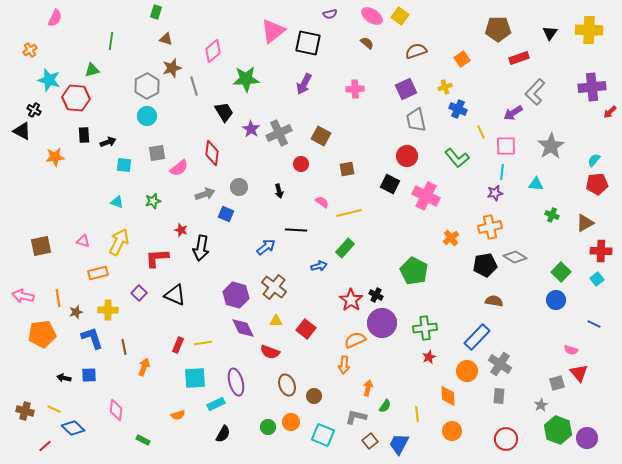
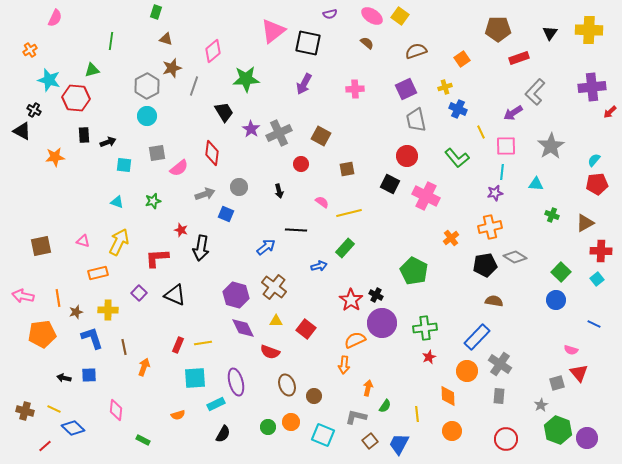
gray line at (194, 86): rotated 36 degrees clockwise
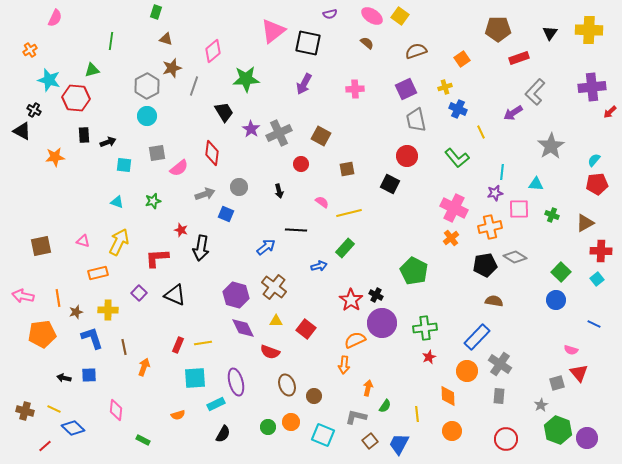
pink square at (506, 146): moved 13 px right, 63 px down
pink cross at (426, 196): moved 28 px right, 12 px down
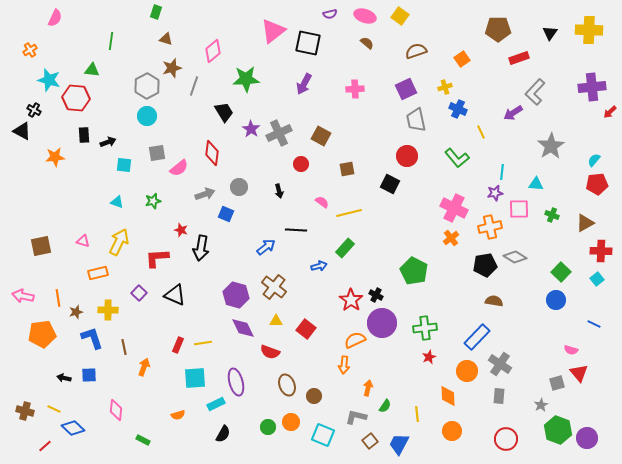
pink ellipse at (372, 16): moved 7 px left; rotated 15 degrees counterclockwise
green triangle at (92, 70): rotated 21 degrees clockwise
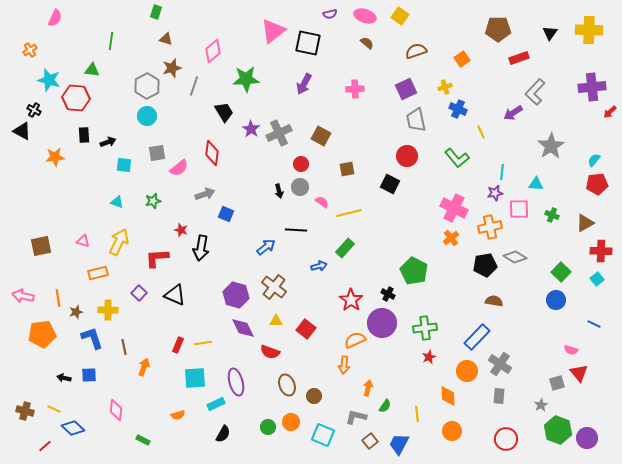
gray circle at (239, 187): moved 61 px right
black cross at (376, 295): moved 12 px right, 1 px up
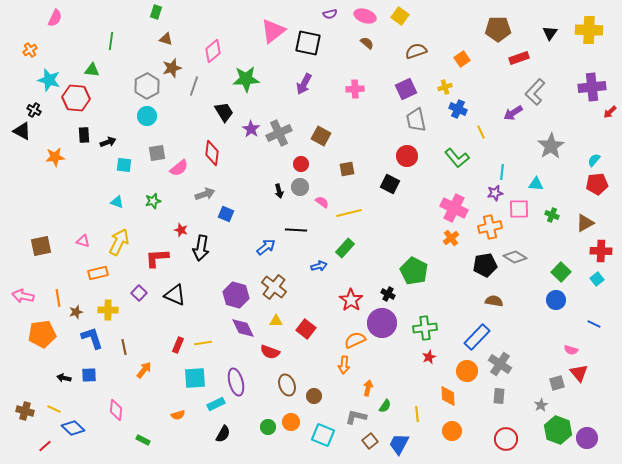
orange arrow at (144, 367): moved 3 px down; rotated 18 degrees clockwise
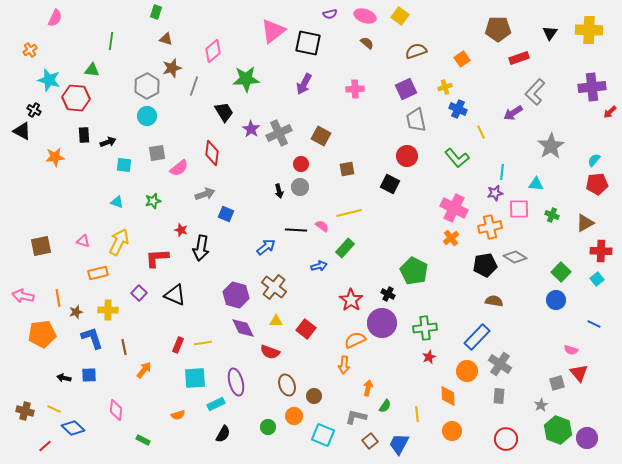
pink semicircle at (322, 202): moved 24 px down
orange circle at (291, 422): moved 3 px right, 6 px up
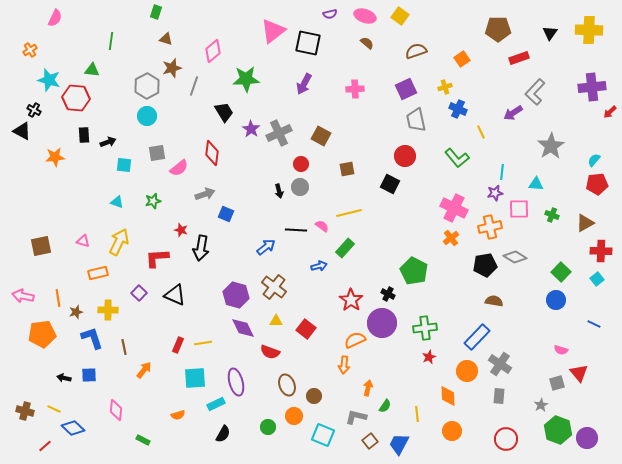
red circle at (407, 156): moved 2 px left
pink semicircle at (571, 350): moved 10 px left
